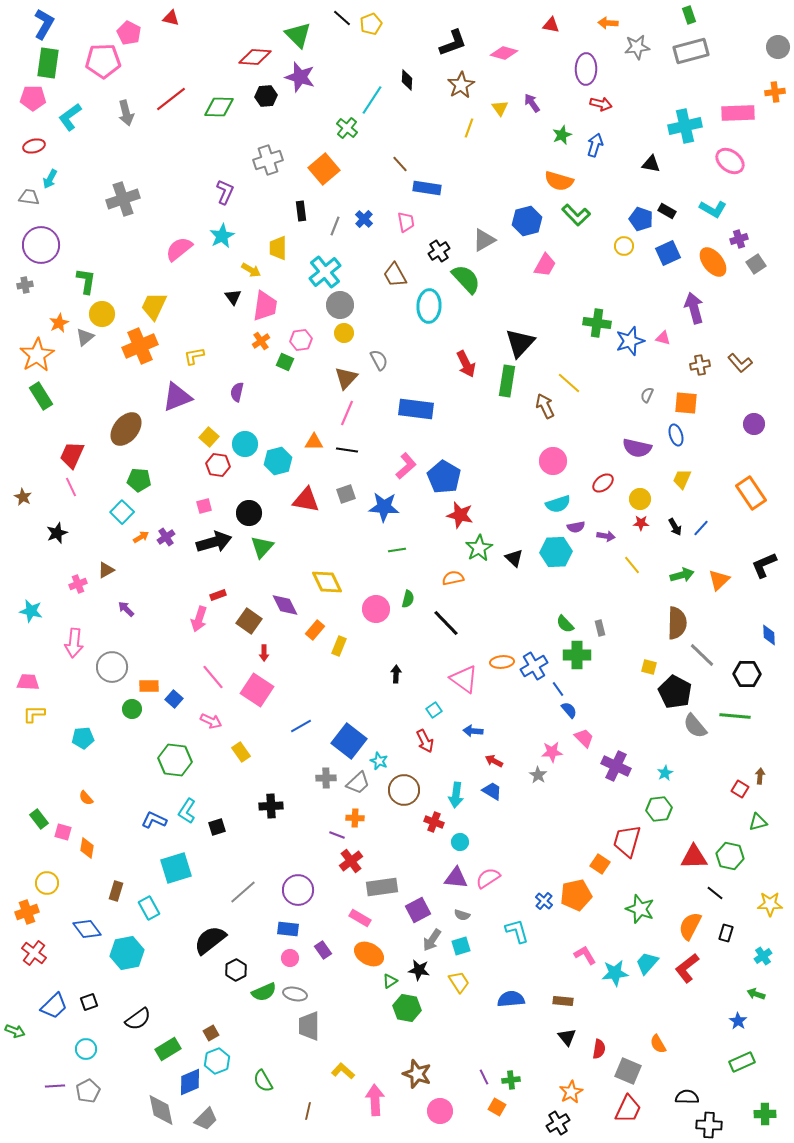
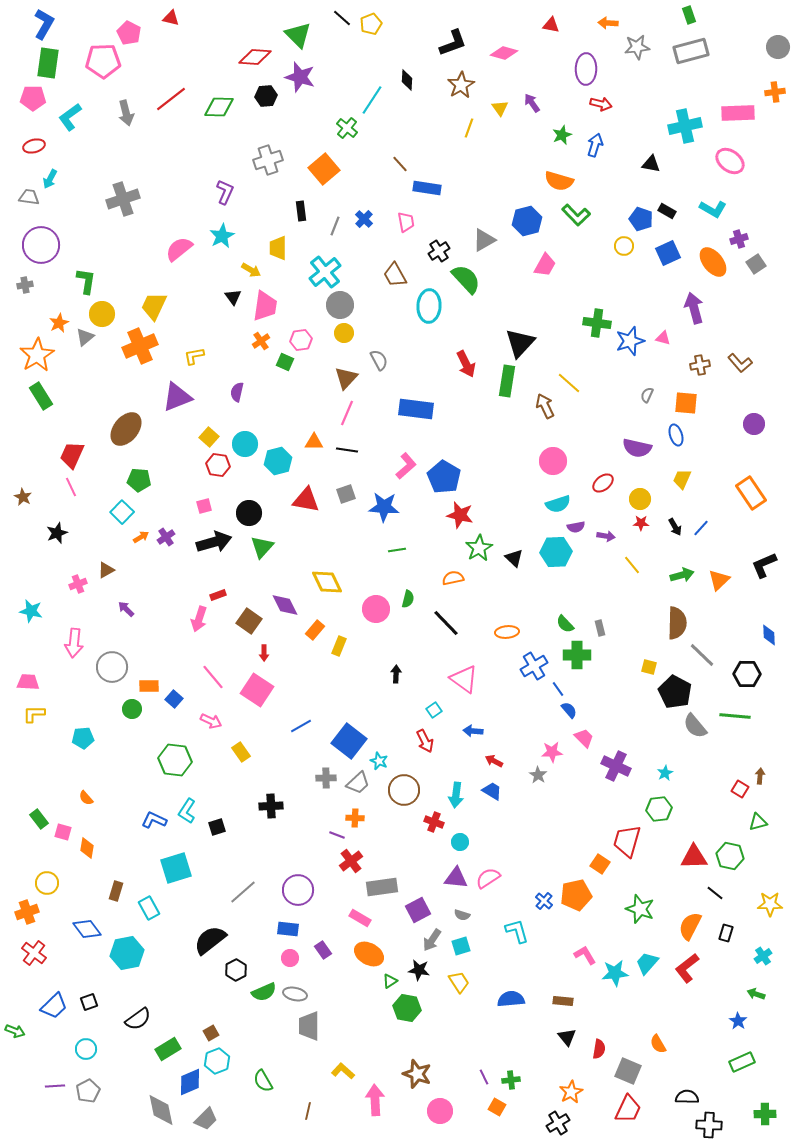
orange ellipse at (502, 662): moved 5 px right, 30 px up
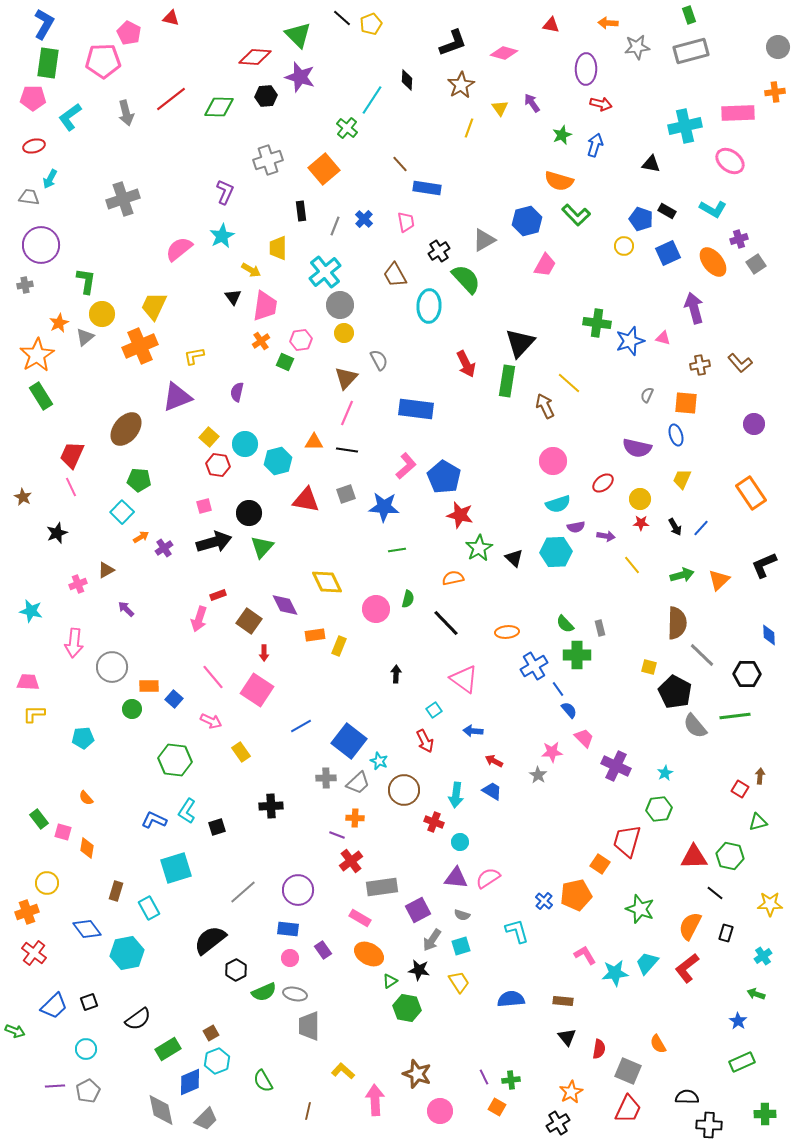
purple cross at (166, 537): moved 2 px left, 11 px down
orange rectangle at (315, 630): moved 5 px down; rotated 42 degrees clockwise
green line at (735, 716): rotated 12 degrees counterclockwise
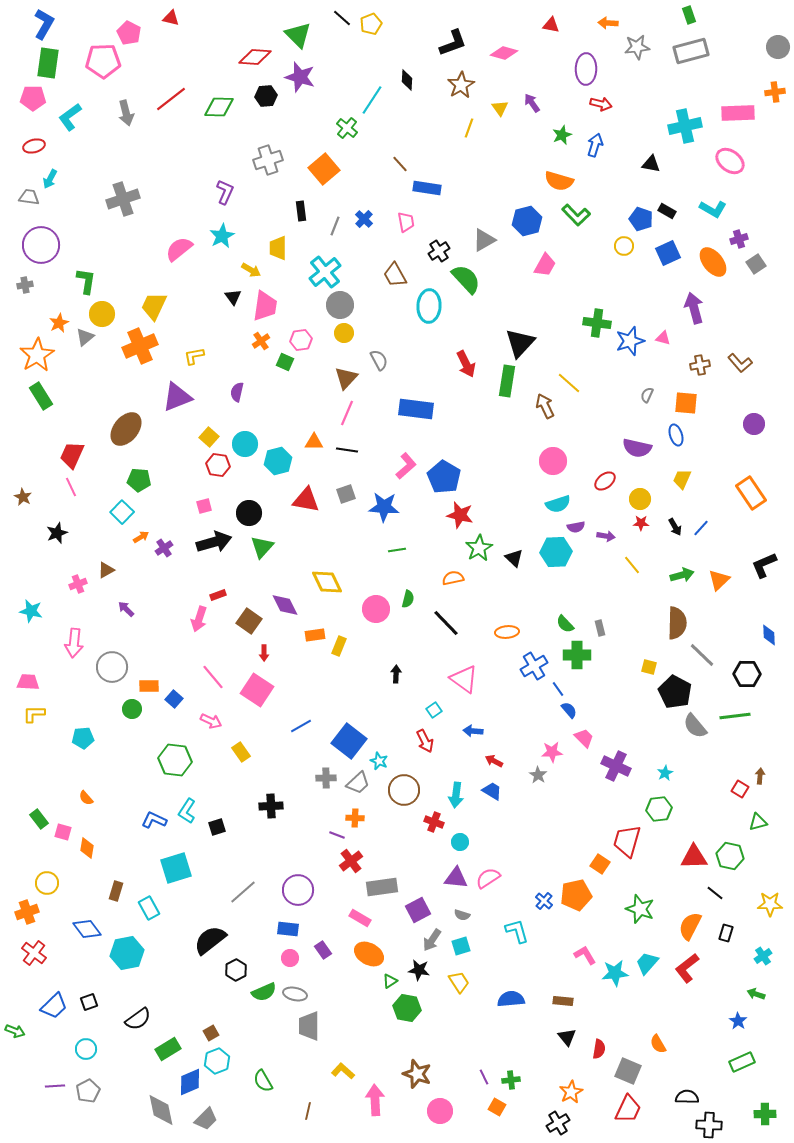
red ellipse at (603, 483): moved 2 px right, 2 px up
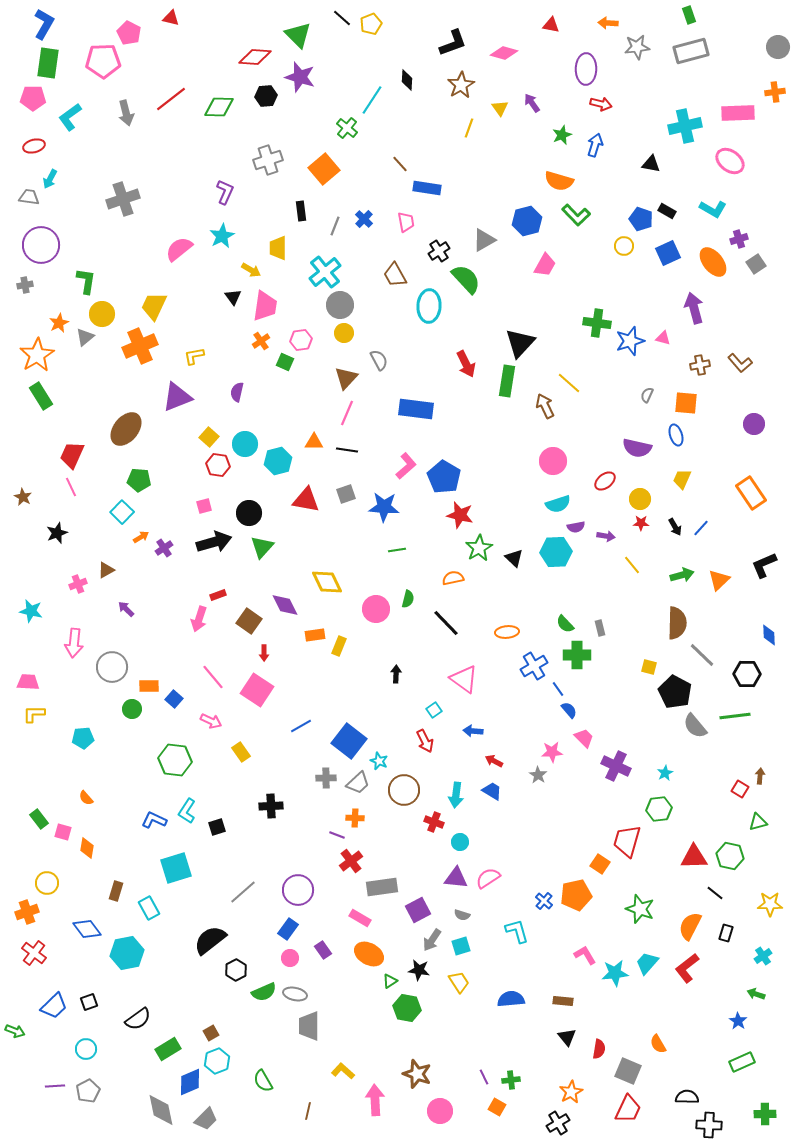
blue rectangle at (288, 929): rotated 60 degrees counterclockwise
